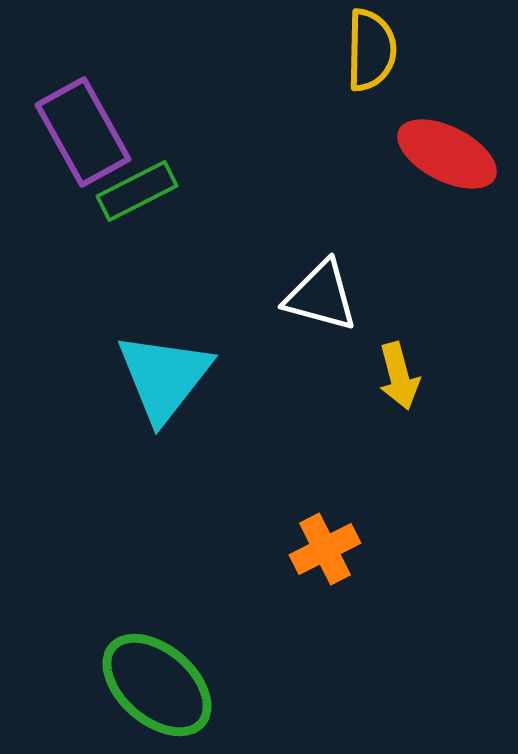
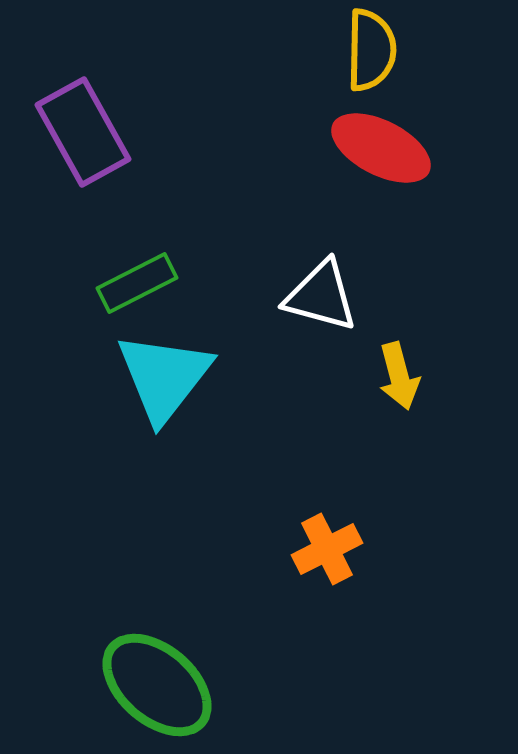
red ellipse: moved 66 px left, 6 px up
green rectangle: moved 92 px down
orange cross: moved 2 px right
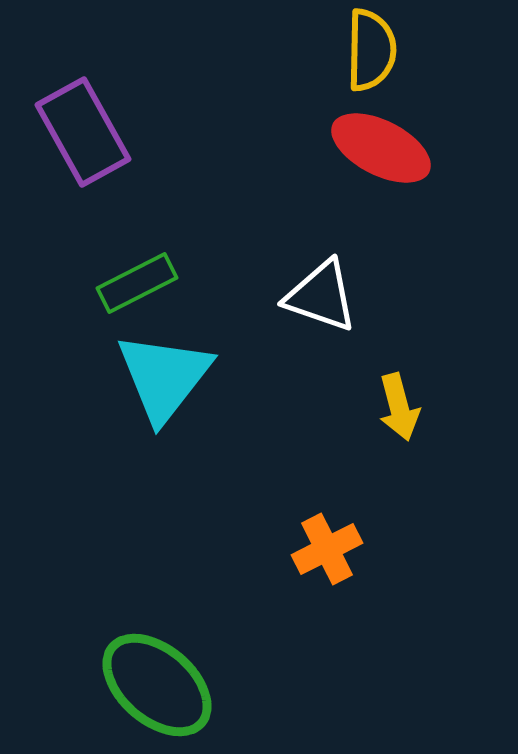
white triangle: rotated 4 degrees clockwise
yellow arrow: moved 31 px down
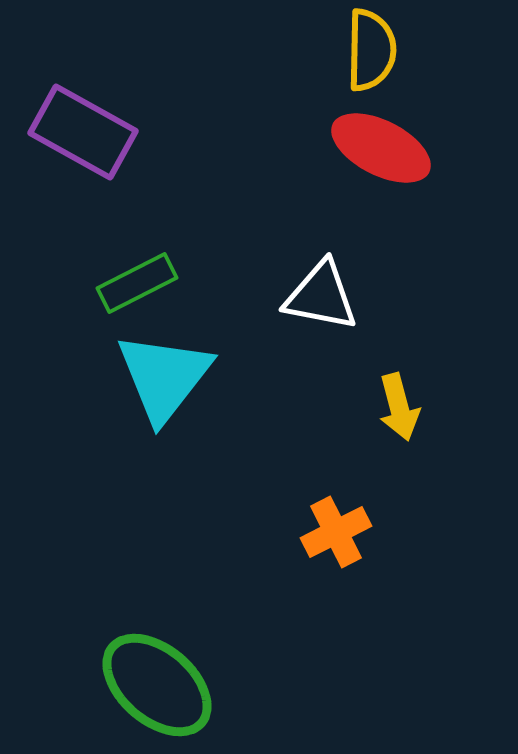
purple rectangle: rotated 32 degrees counterclockwise
white triangle: rotated 8 degrees counterclockwise
orange cross: moved 9 px right, 17 px up
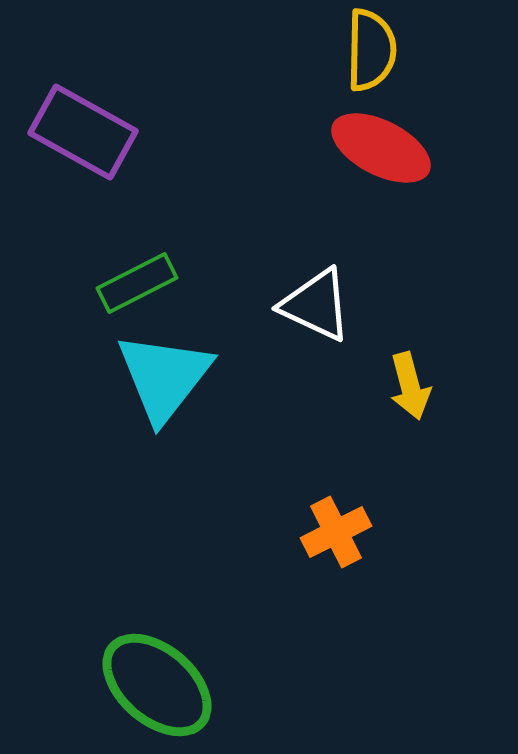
white triangle: moved 5 px left, 9 px down; rotated 14 degrees clockwise
yellow arrow: moved 11 px right, 21 px up
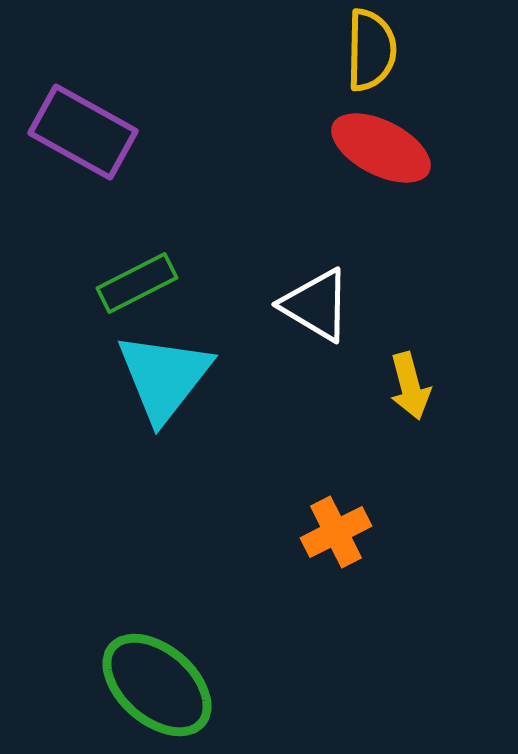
white triangle: rotated 6 degrees clockwise
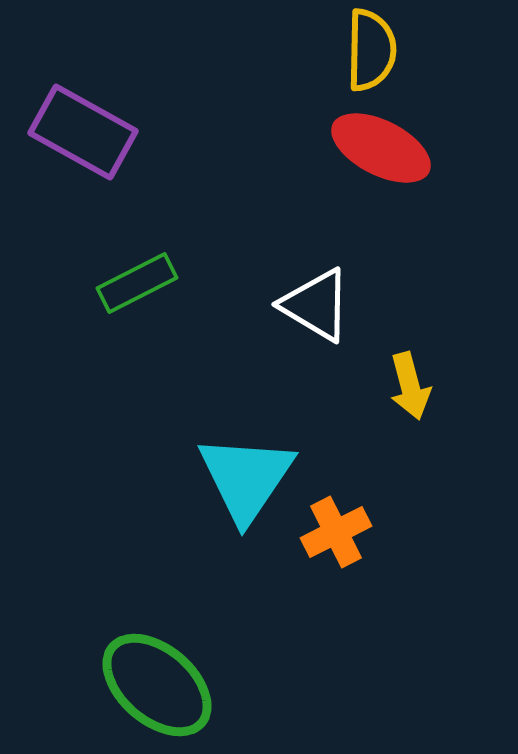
cyan triangle: moved 82 px right, 101 px down; rotated 4 degrees counterclockwise
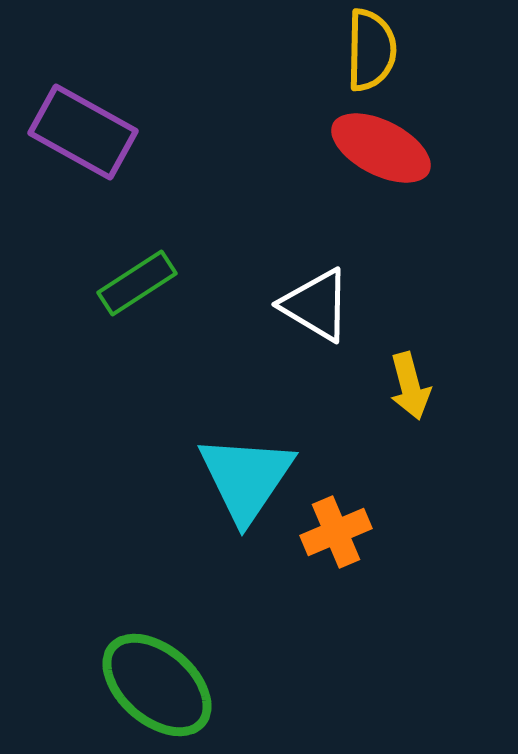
green rectangle: rotated 6 degrees counterclockwise
orange cross: rotated 4 degrees clockwise
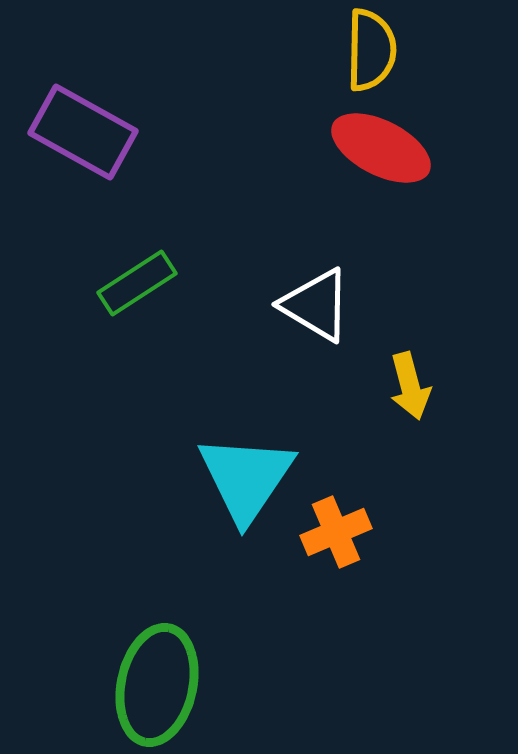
green ellipse: rotated 61 degrees clockwise
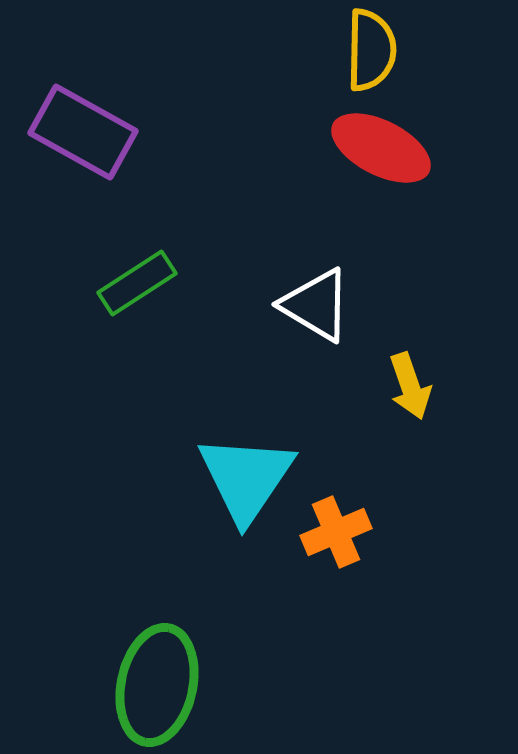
yellow arrow: rotated 4 degrees counterclockwise
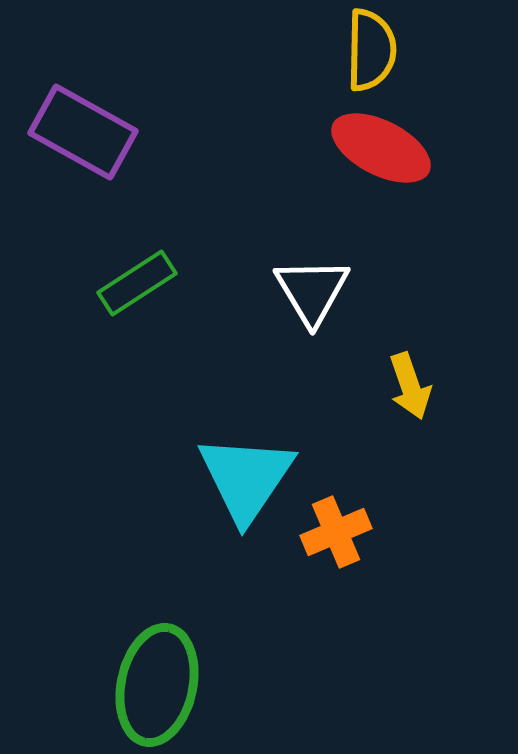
white triangle: moved 4 px left, 14 px up; rotated 28 degrees clockwise
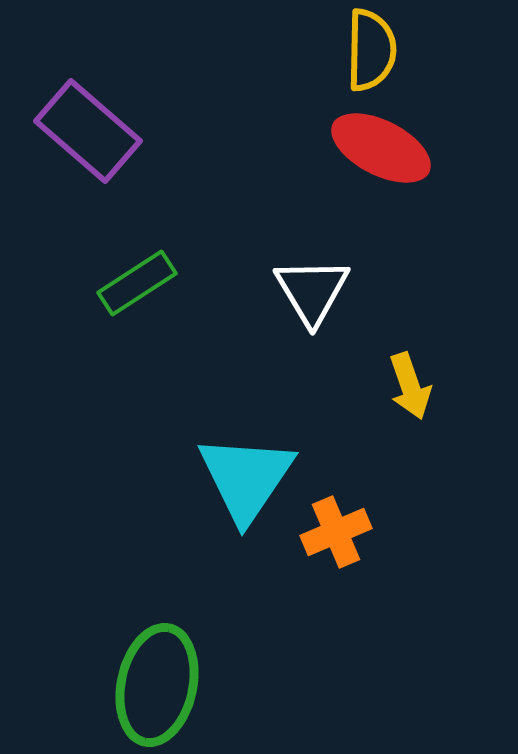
purple rectangle: moved 5 px right, 1 px up; rotated 12 degrees clockwise
